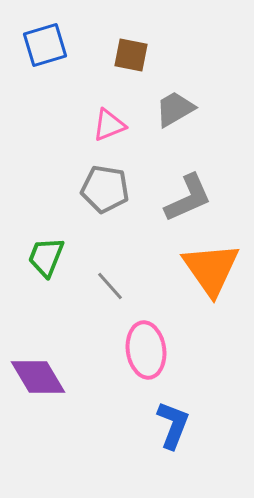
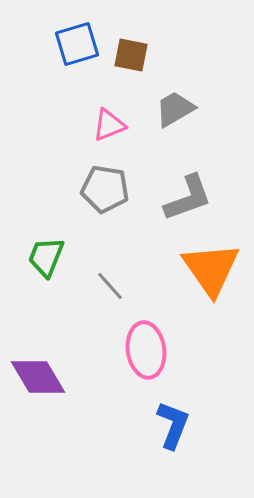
blue square: moved 32 px right, 1 px up
gray L-shape: rotated 4 degrees clockwise
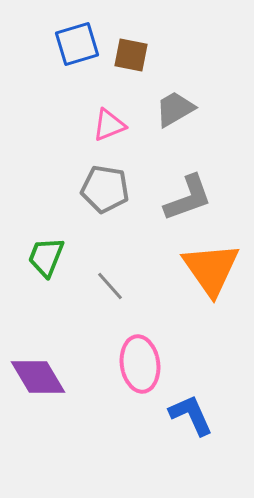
pink ellipse: moved 6 px left, 14 px down
blue L-shape: moved 18 px right, 10 px up; rotated 45 degrees counterclockwise
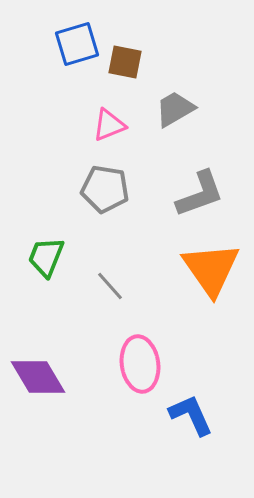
brown square: moved 6 px left, 7 px down
gray L-shape: moved 12 px right, 4 px up
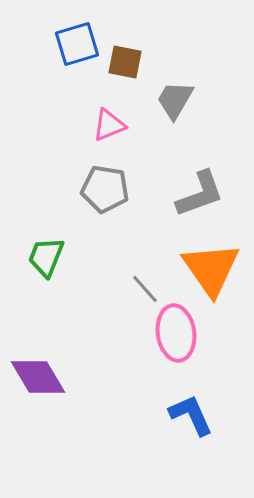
gray trapezoid: moved 9 px up; rotated 30 degrees counterclockwise
gray line: moved 35 px right, 3 px down
pink ellipse: moved 36 px right, 31 px up
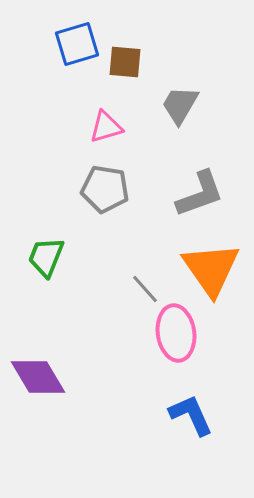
brown square: rotated 6 degrees counterclockwise
gray trapezoid: moved 5 px right, 5 px down
pink triangle: moved 3 px left, 2 px down; rotated 6 degrees clockwise
